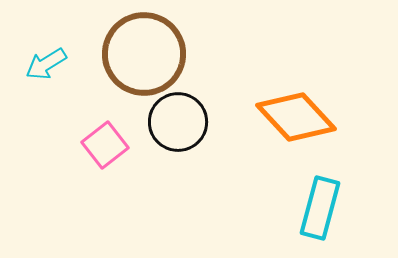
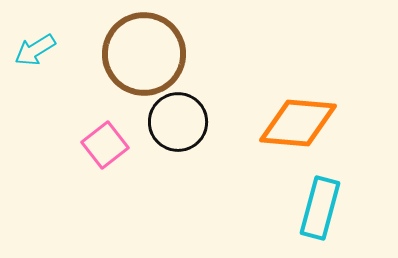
cyan arrow: moved 11 px left, 14 px up
orange diamond: moved 2 px right, 6 px down; rotated 42 degrees counterclockwise
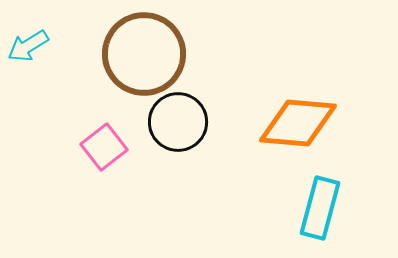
cyan arrow: moved 7 px left, 4 px up
pink square: moved 1 px left, 2 px down
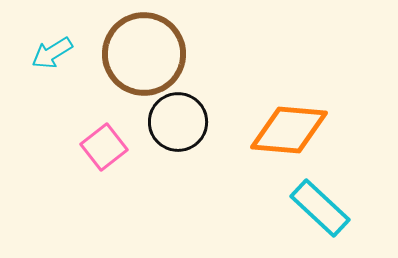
cyan arrow: moved 24 px right, 7 px down
orange diamond: moved 9 px left, 7 px down
cyan rectangle: rotated 62 degrees counterclockwise
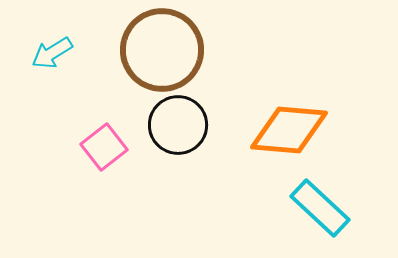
brown circle: moved 18 px right, 4 px up
black circle: moved 3 px down
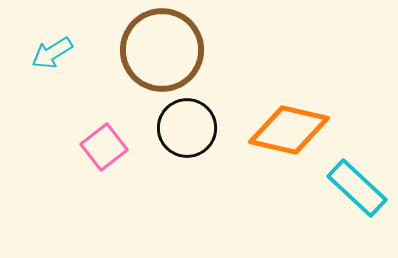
black circle: moved 9 px right, 3 px down
orange diamond: rotated 8 degrees clockwise
cyan rectangle: moved 37 px right, 20 px up
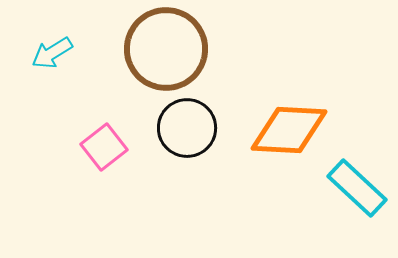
brown circle: moved 4 px right, 1 px up
orange diamond: rotated 10 degrees counterclockwise
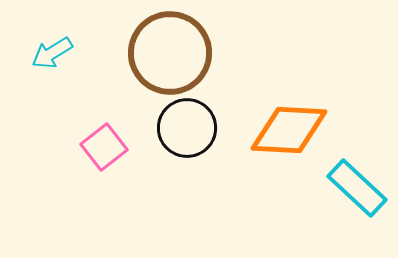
brown circle: moved 4 px right, 4 px down
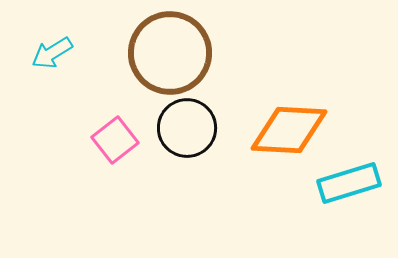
pink square: moved 11 px right, 7 px up
cyan rectangle: moved 8 px left, 5 px up; rotated 60 degrees counterclockwise
